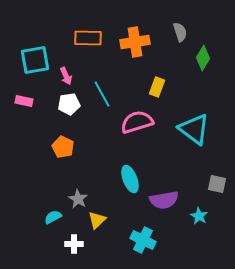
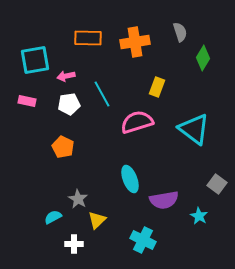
pink arrow: rotated 102 degrees clockwise
pink rectangle: moved 3 px right
gray square: rotated 24 degrees clockwise
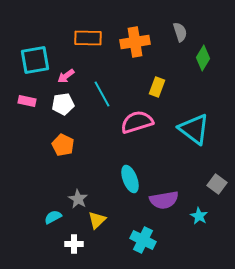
pink arrow: rotated 24 degrees counterclockwise
white pentagon: moved 6 px left
orange pentagon: moved 2 px up
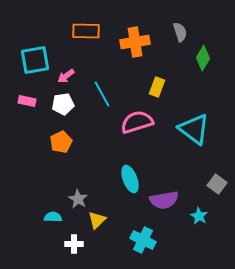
orange rectangle: moved 2 px left, 7 px up
orange pentagon: moved 2 px left, 3 px up; rotated 20 degrees clockwise
cyan semicircle: rotated 30 degrees clockwise
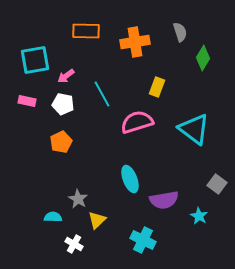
white pentagon: rotated 20 degrees clockwise
white cross: rotated 30 degrees clockwise
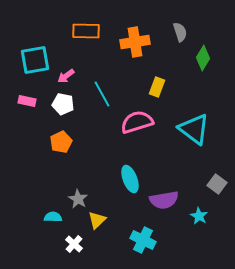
white cross: rotated 12 degrees clockwise
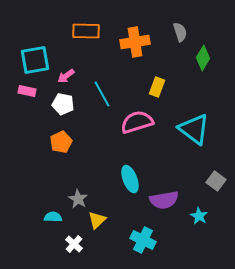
pink rectangle: moved 10 px up
gray square: moved 1 px left, 3 px up
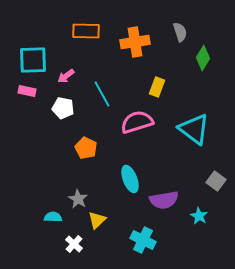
cyan square: moved 2 px left; rotated 8 degrees clockwise
white pentagon: moved 4 px down
orange pentagon: moved 25 px right, 6 px down; rotated 20 degrees counterclockwise
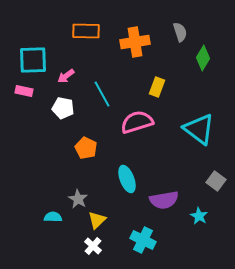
pink rectangle: moved 3 px left
cyan triangle: moved 5 px right
cyan ellipse: moved 3 px left
white cross: moved 19 px right, 2 px down
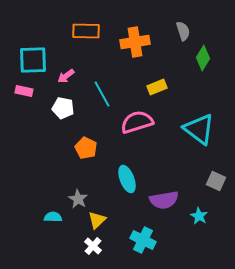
gray semicircle: moved 3 px right, 1 px up
yellow rectangle: rotated 48 degrees clockwise
gray square: rotated 12 degrees counterclockwise
